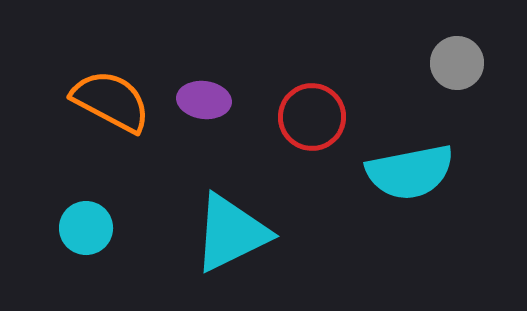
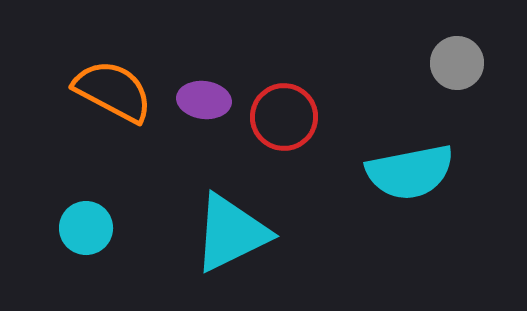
orange semicircle: moved 2 px right, 10 px up
red circle: moved 28 px left
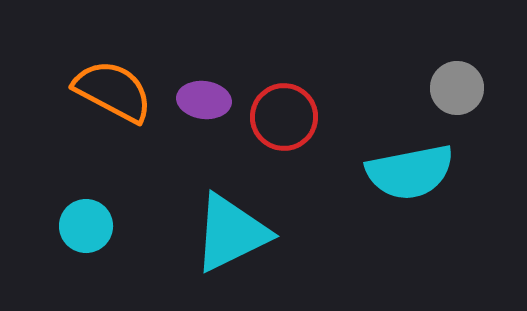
gray circle: moved 25 px down
cyan circle: moved 2 px up
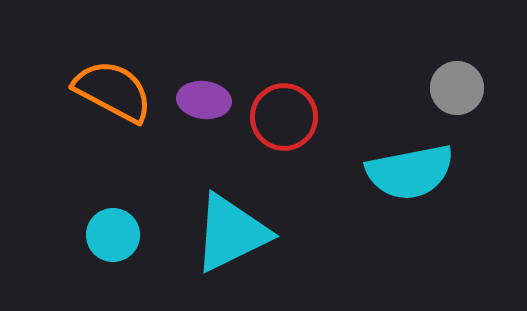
cyan circle: moved 27 px right, 9 px down
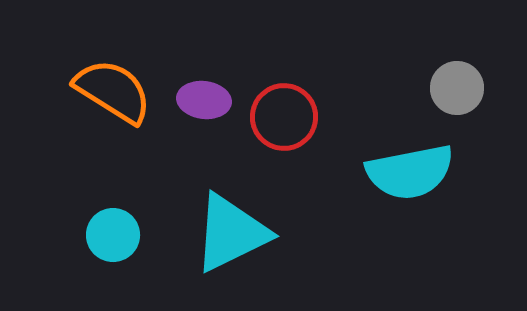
orange semicircle: rotated 4 degrees clockwise
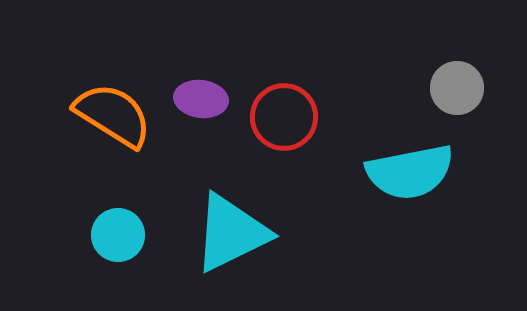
orange semicircle: moved 24 px down
purple ellipse: moved 3 px left, 1 px up
cyan circle: moved 5 px right
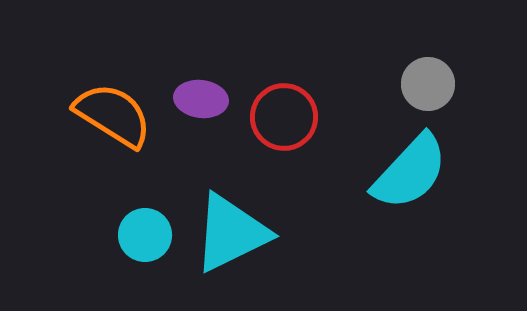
gray circle: moved 29 px left, 4 px up
cyan semicircle: rotated 36 degrees counterclockwise
cyan circle: moved 27 px right
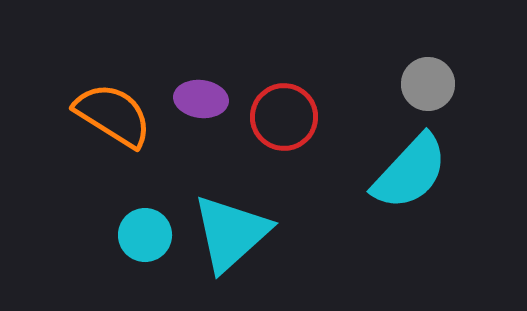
cyan triangle: rotated 16 degrees counterclockwise
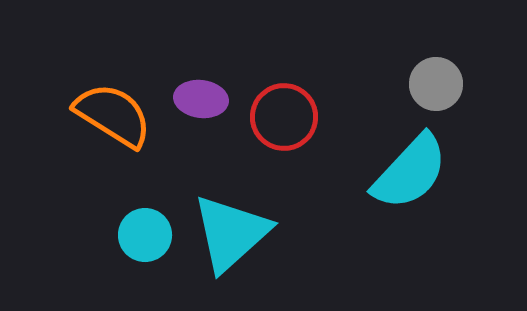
gray circle: moved 8 px right
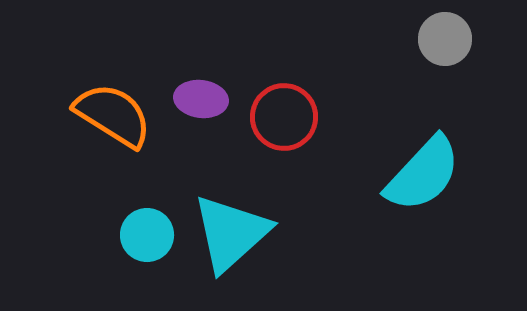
gray circle: moved 9 px right, 45 px up
cyan semicircle: moved 13 px right, 2 px down
cyan circle: moved 2 px right
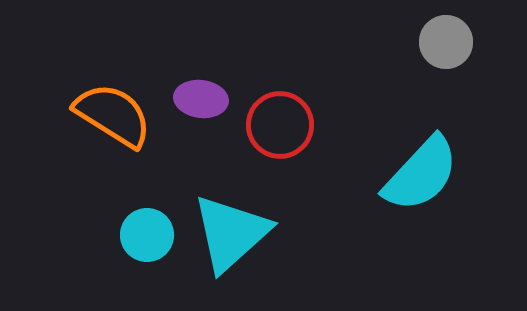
gray circle: moved 1 px right, 3 px down
red circle: moved 4 px left, 8 px down
cyan semicircle: moved 2 px left
